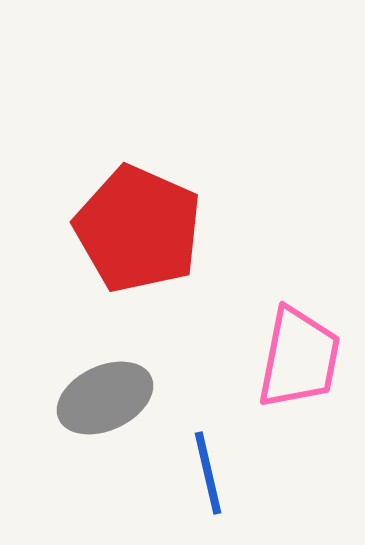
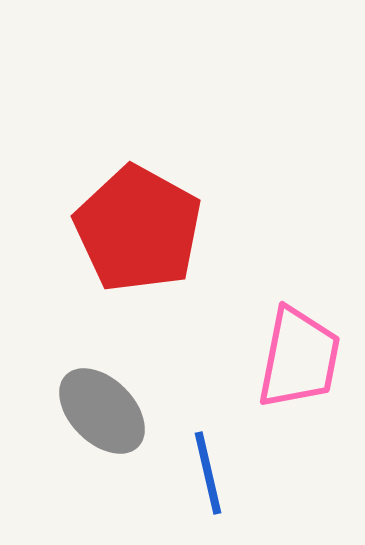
red pentagon: rotated 5 degrees clockwise
gray ellipse: moved 3 px left, 13 px down; rotated 70 degrees clockwise
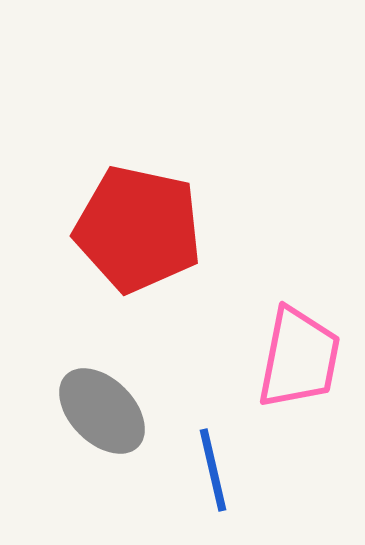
red pentagon: rotated 17 degrees counterclockwise
blue line: moved 5 px right, 3 px up
